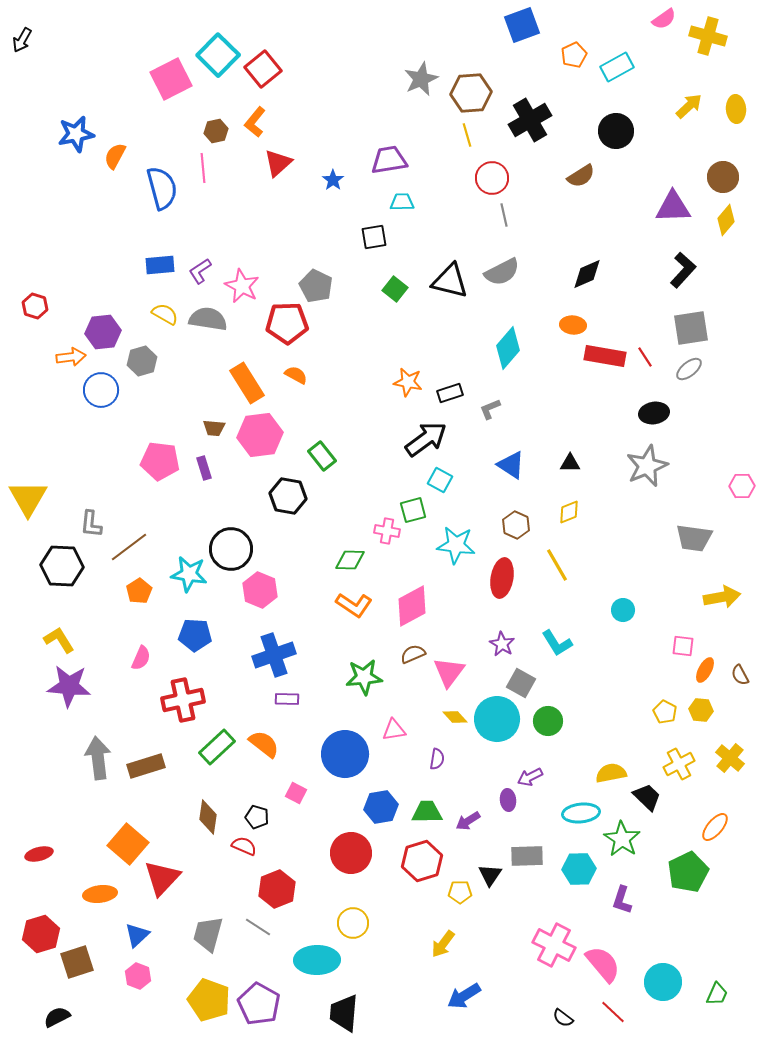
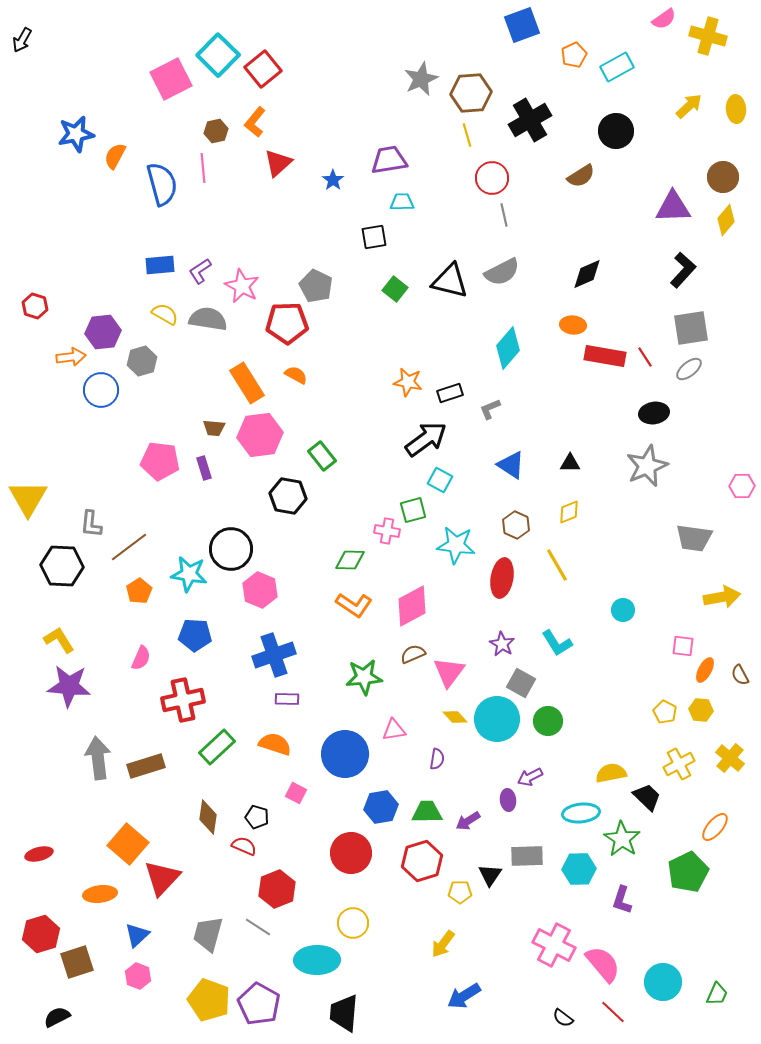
blue semicircle at (162, 188): moved 4 px up
orange semicircle at (264, 744): moved 11 px right; rotated 20 degrees counterclockwise
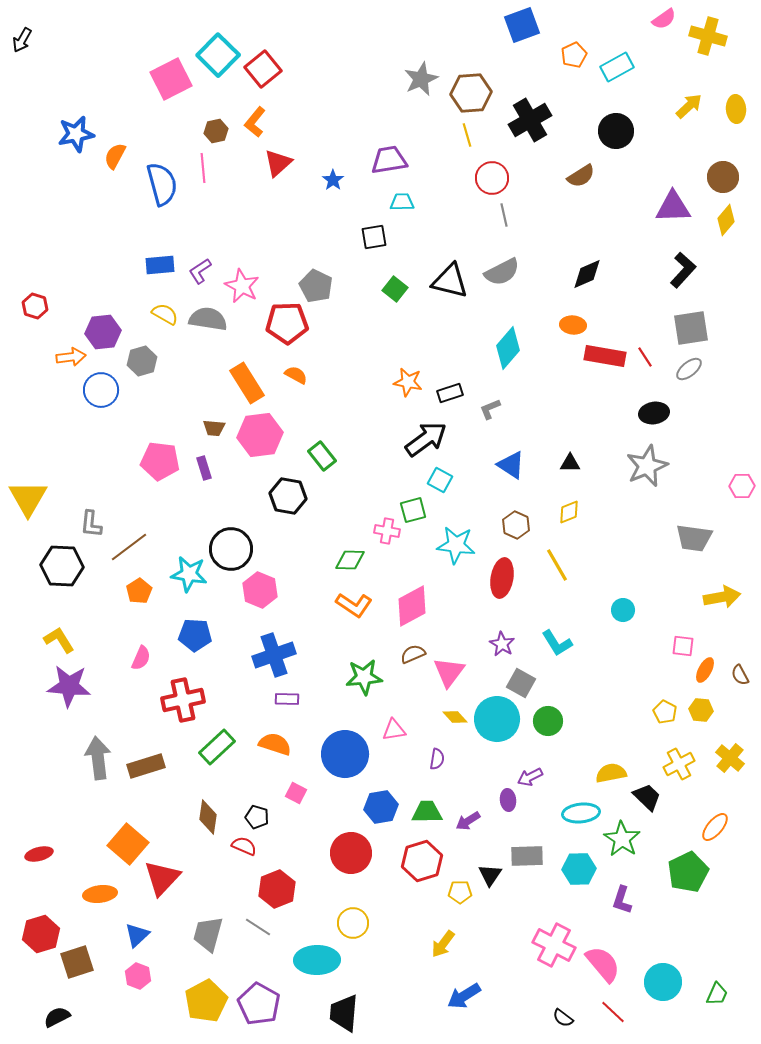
yellow pentagon at (209, 1000): moved 3 px left, 1 px down; rotated 24 degrees clockwise
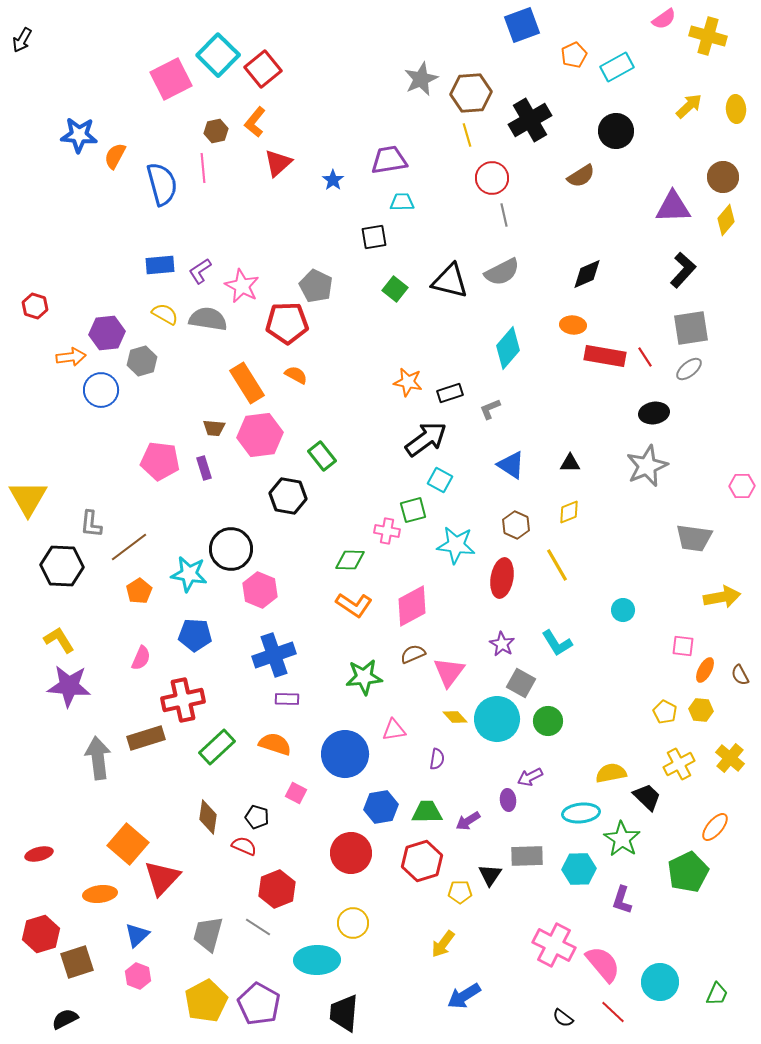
blue star at (76, 134): moved 3 px right, 1 px down; rotated 15 degrees clockwise
purple hexagon at (103, 332): moved 4 px right, 1 px down
brown rectangle at (146, 766): moved 28 px up
cyan circle at (663, 982): moved 3 px left
black semicircle at (57, 1017): moved 8 px right, 2 px down
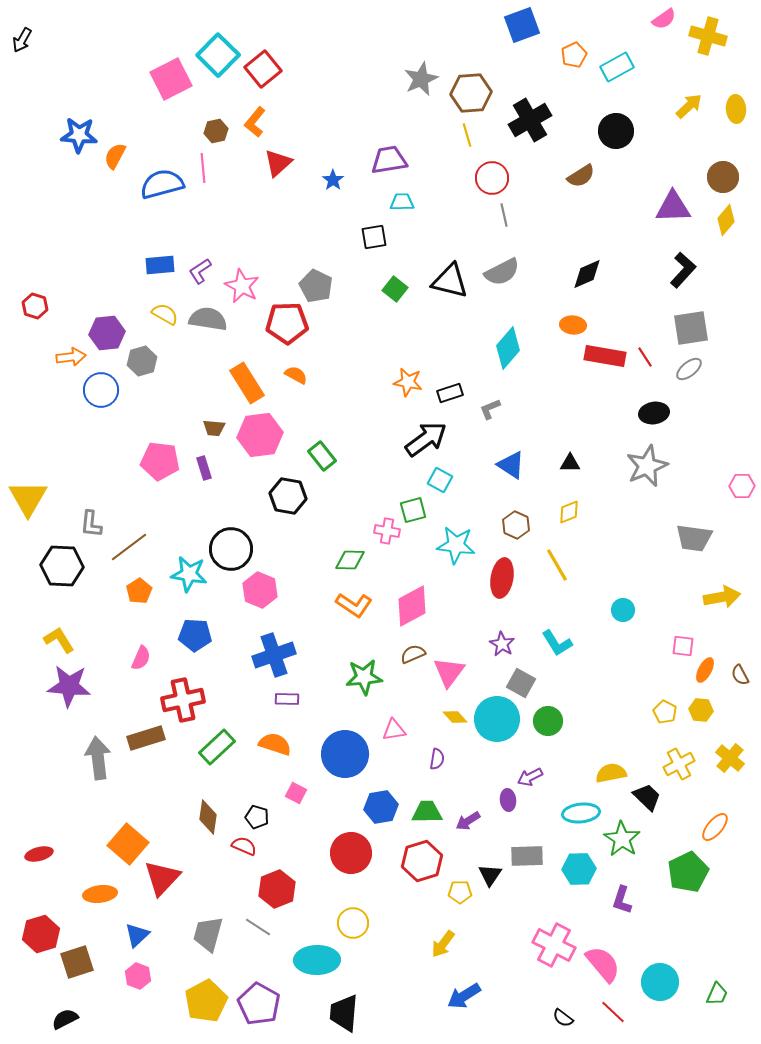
blue semicircle at (162, 184): rotated 90 degrees counterclockwise
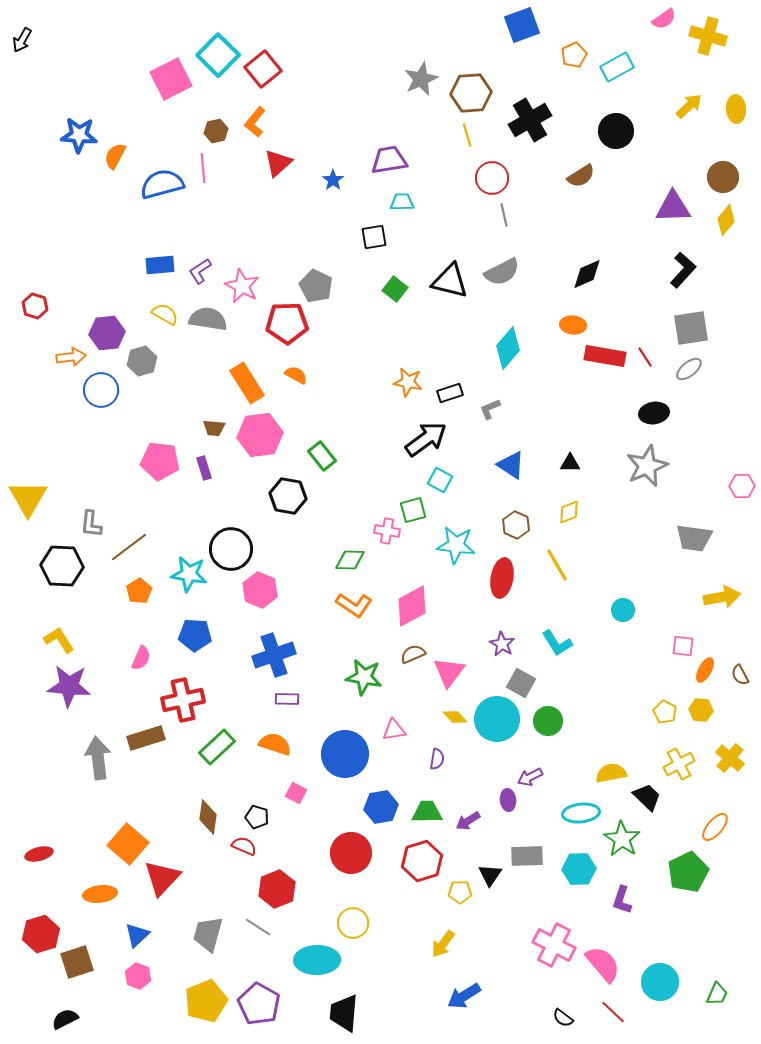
green star at (364, 677): rotated 15 degrees clockwise
yellow pentagon at (206, 1001): rotated 6 degrees clockwise
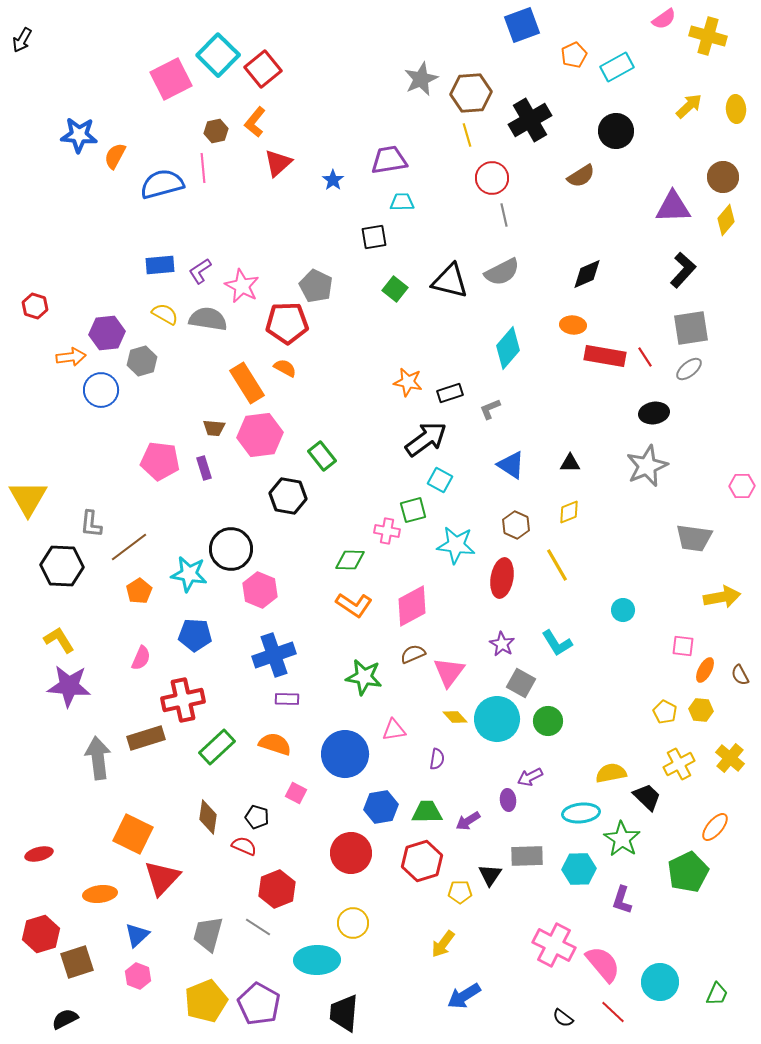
orange semicircle at (296, 375): moved 11 px left, 7 px up
orange square at (128, 844): moved 5 px right, 10 px up; rotated 15 degrees counterclockwise
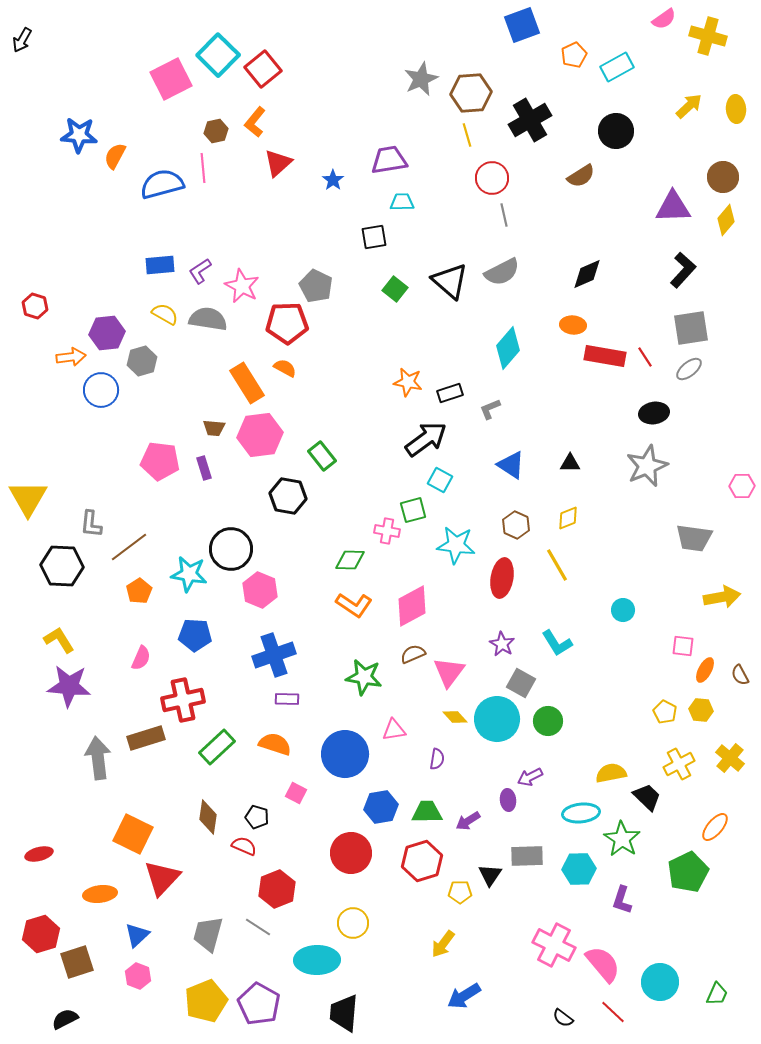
black triangle at (450, 281): rotated 27 degrees clockwise
yellow diamond at (569, 512): moved 1 px left, 6 px down
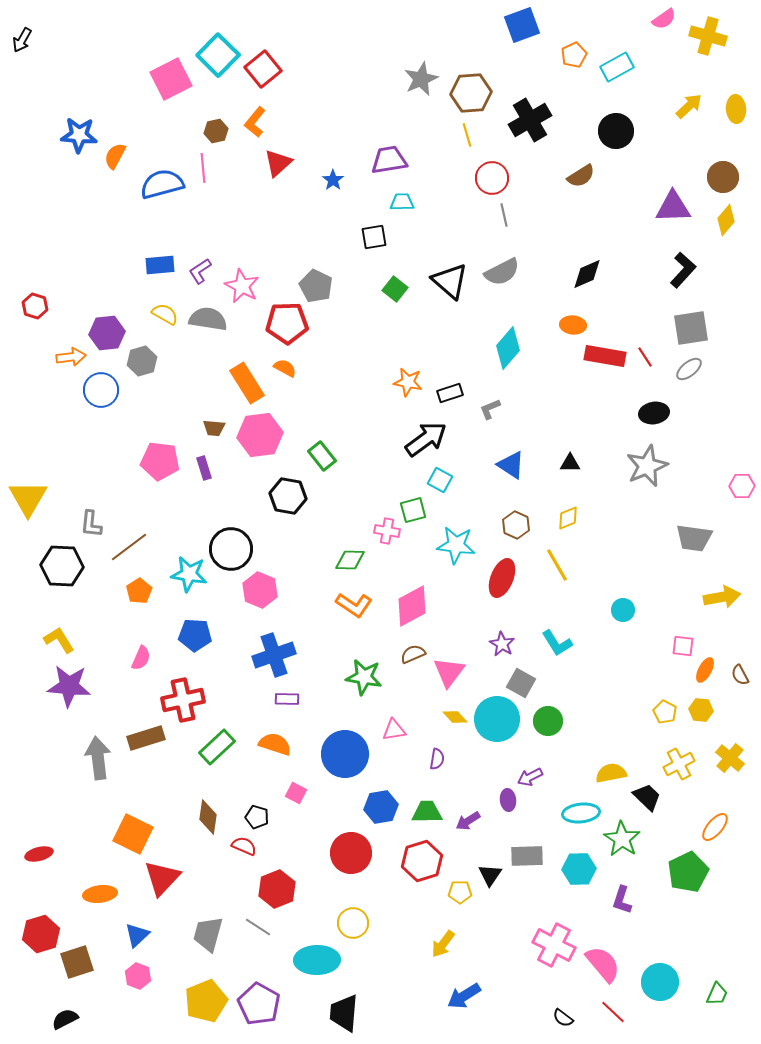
red ellipse at (502, 578): rotated 12 degrees clockwise
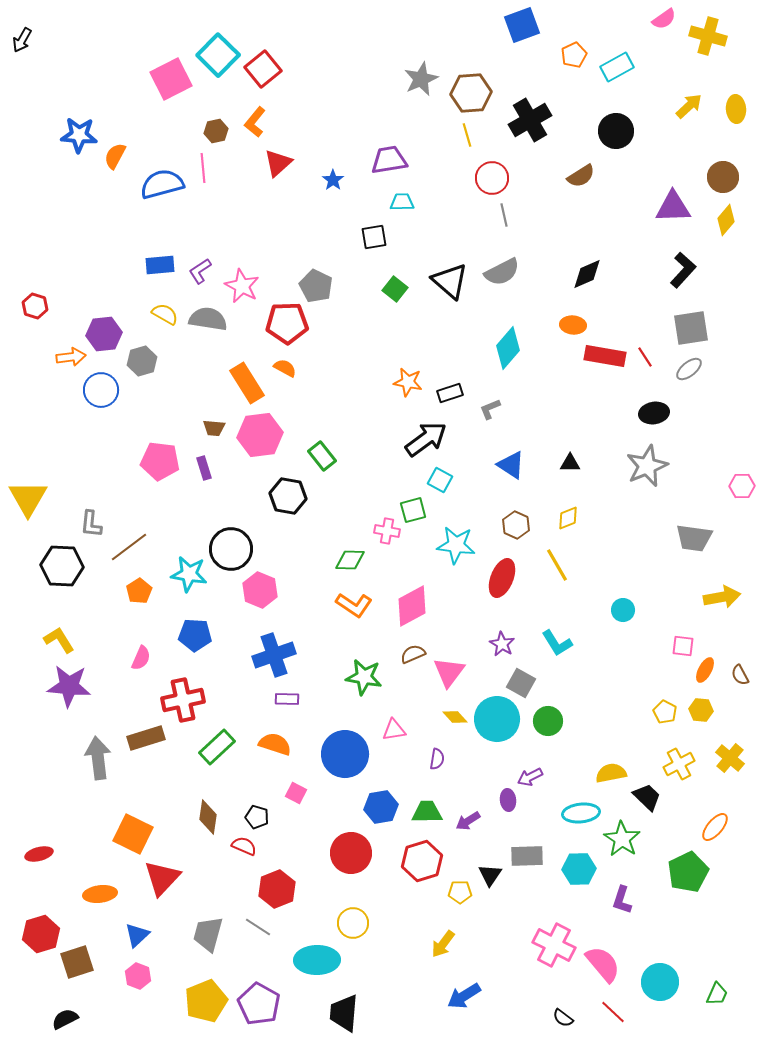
purple hexagon at (107, 333): moved 3 px left, 1 px down
